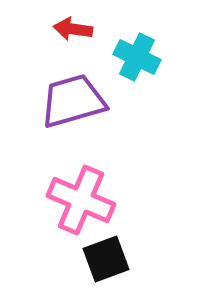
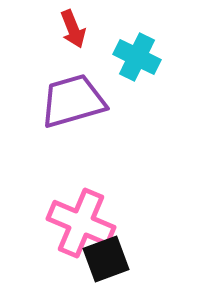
red arrow: rotated 120 degrees counterclockwise
pink cross: moved 23 px down
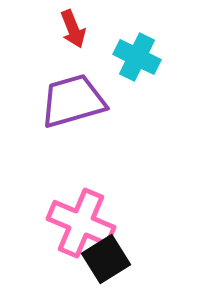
black square: rotated 12 degrees counterclockwise
